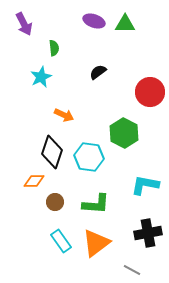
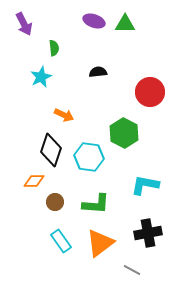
black semicircle: rotated 30 degrees clockwise
black diamond: moved 1 px left, 2 px up
orange triangle: moved 4 px right
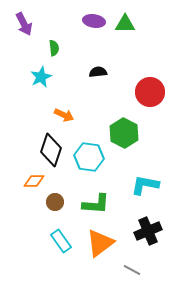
purple ellipse: rotated 10 degrees counterclockwise
black cross: moved 2 px up; rotated 12 degrees counterclockwise
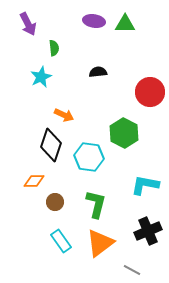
purple arrow: moved 4 px right
black diamond: moved 5 px up
green L-shape: rotated 80 degrees counterclockwise
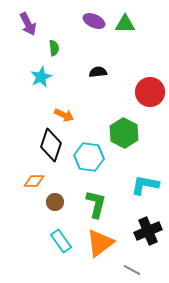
purple ellipse: rotated 15 degrees clockwise
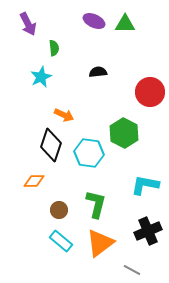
cyan hexagon: moved 4 px up
brown circle: moved 4 px right, 8 px down
cyan rectangle: rotated 15 degrees counterclockwise
